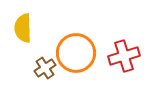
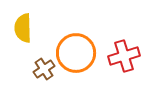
brown cross: moved 1 px left, 1 px down
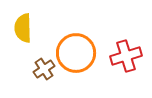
red cross: moved 2 px right
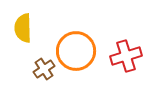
orange circle: moved 2 px up
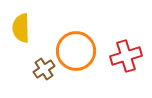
yellow semicircle: moved 2 px left
